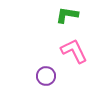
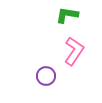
pink L-shape: rotated 60 degrees clockwise
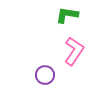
purple circle: moved 1 px left, 1 px up
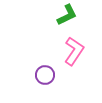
green L-shape: rotated 145 degrees clockwise
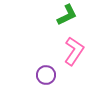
purple circle: moved 1 px right
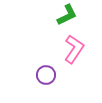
pink L-shape: moved 2 px up
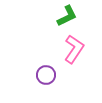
green L-shape: moved 1 px down
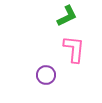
pink L-shape: rotated 28 degrees counterclockwise
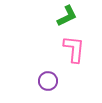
purple circle: moved 2 px right, 6 px down
